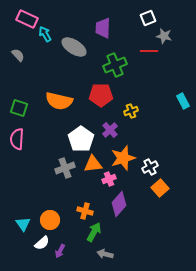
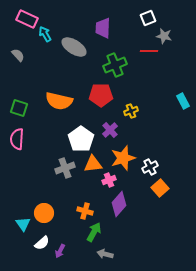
pink cross: moved 1 px down
orange circle: moved 6 px left, 7 px up
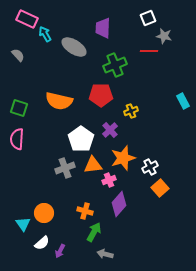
orange triangle: moved 1 px down
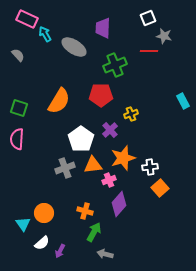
orange semicircle: rotated 72 degrees counterclockwise
yellow cross: moved 3 px down
white cross: rotated 21 degrees clockwise
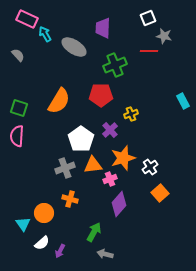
pink semicircle: moved 3 px up
white cross: rotated 28 degrees counterclockwise
pink cross: moved 1 px right, 1 px up
orange square: moved 5 px down
orange cross: moved 15 px left, 12 px up
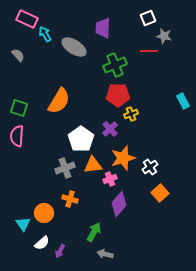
red pentagon: moved 17 px right
purple cross: moved 1 px up
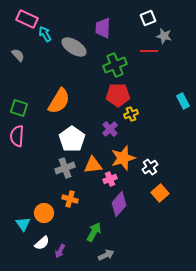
white pentagon: moved 9 px left
gray arrow: moved 1 px right, 1 px down; rotated 140 degrees clockwise
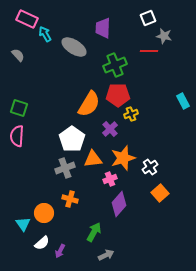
orange semicircle: moved 30 px right, 3 px down
orange triangle: moved 6 px up
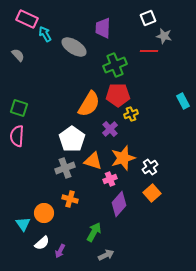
orange triangle: moved 2 px down; rotated 24 degrees clockwise
orange square: moved 8 px left
